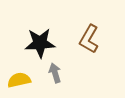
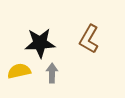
gray arrow: moved 3 px left; rotated 18 degrees clockwise
yellow semicircle: moved 9 px up
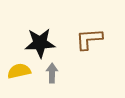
brown L-shape: rotated 56 degrees clockwise
